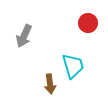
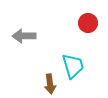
gray arrow: rotated 65 degrees clockwise
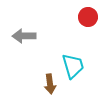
red circle: moved 6 px up
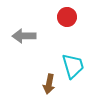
red circle: moved 21 px left
brown arrow: moved 1 px left; rotated 18 degrees clockwise
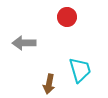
gray arrow: moved 7 px down
cyan trapezoid: moved 7 px right, 4 px down
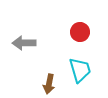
red circle: moved 13 px right, 15 px down
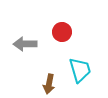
red circle: moved 18 px left
gray arrow: moved 1 px right, 1 px down
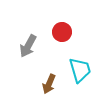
gray arrow: moved 3 px right, 2 px down; rotated 60 degrees counterclockwise
brown arrow: rotated 12 degrees clockwise
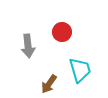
gray arrow: rotated 35 degrees counterclockwise
brown arrow: rotated 12 degrees clockwise
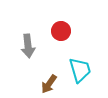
red circle: moved 1 px left, 1 px up
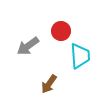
gray arrow: rotated 60 degrees clockwise
cyan trapezoid: moved 14 px up; rotated 12 degrees clockwise
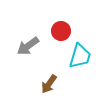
cyan trapezoid: rotated 20 degrees clockwise
